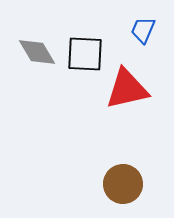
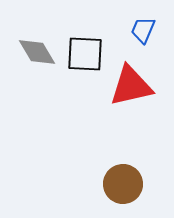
red triangle: moved 4 px right, 3 px up
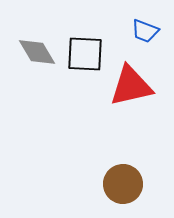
blue trapezoid: moved 2 px right, 1 px down; rotated 92 degrees counterclockwise
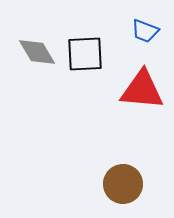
black square: rotated 6 degrees counterclockwise
red triangle: moved 11 px right, 4 px down; rotated 18 degrees clockwise
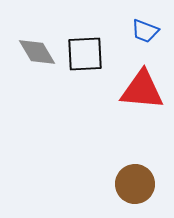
brown circle: moved 12 px right
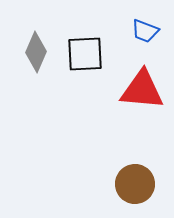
gray diamond: moved 1 px left; rotated 54 degrees clockwise
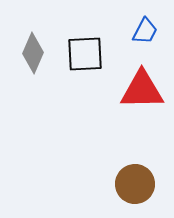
blue trapezoid: rotated 84 degrees counterclockwise
gray diamond: moved 3 px left, 1 px down
red triangle: rotated 6 degrees counterclockwise
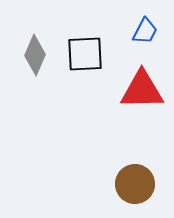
gray diamond: moved 2 px right, 2 px down
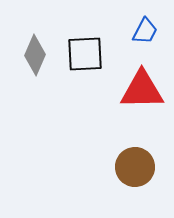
brown circle: moved 17 px up
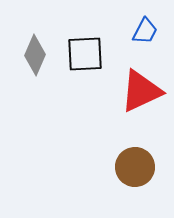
red triangle: moved 1 px left, 1 px down; rotated 24 degrees counterclockwise
